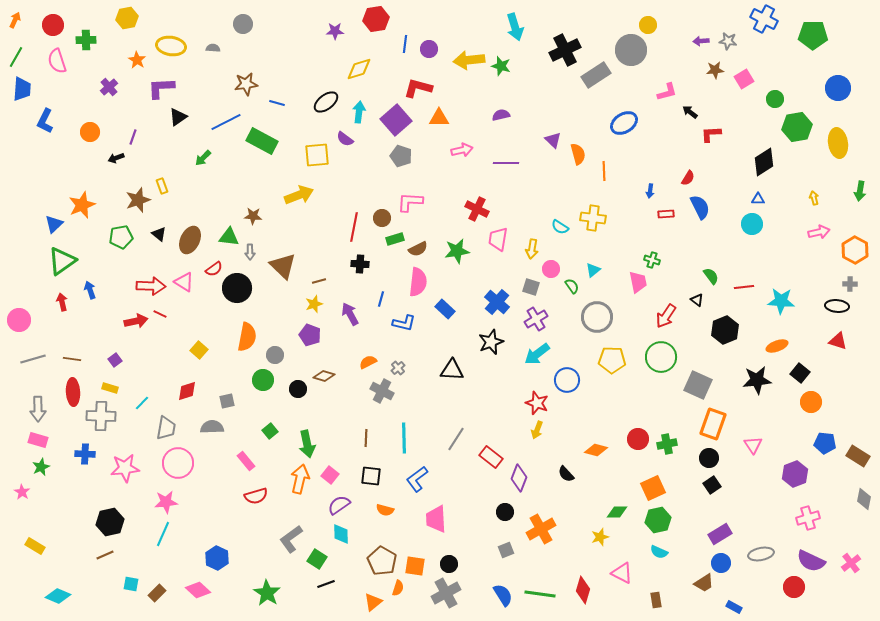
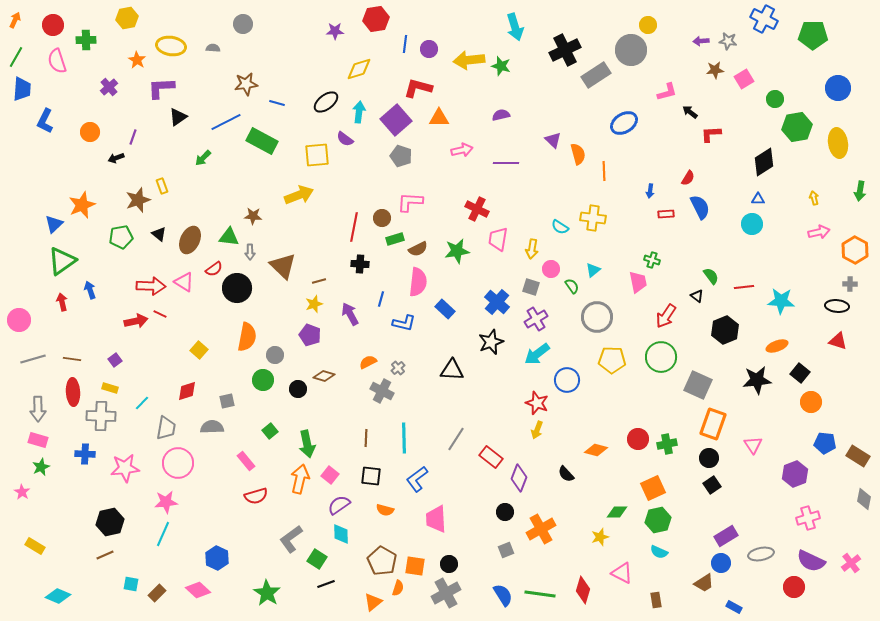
black triangle at (697, 300): moved 4 px up
purple rectangle at (720, 534): moved 6 px right, 2 px down
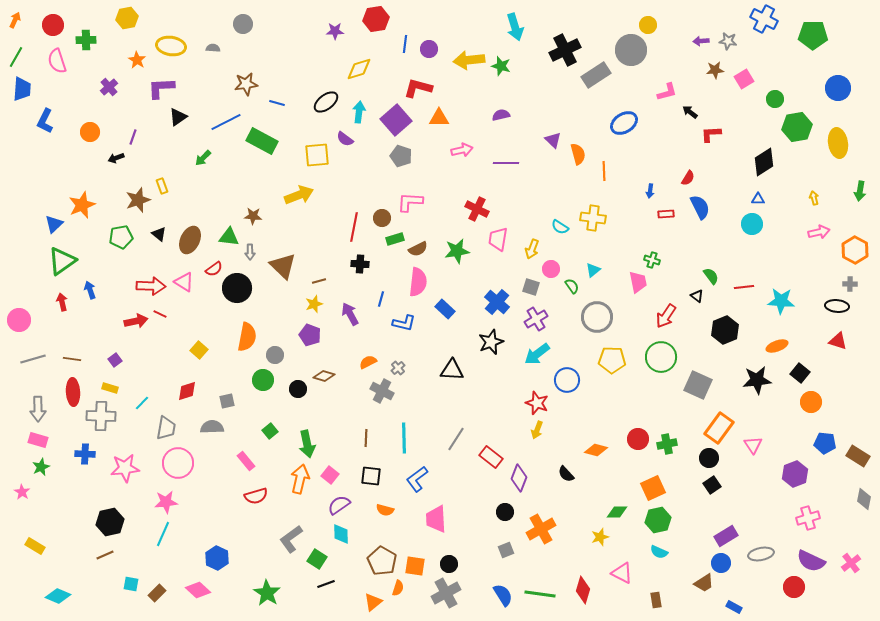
yellow arrow at (532, 249): rotated 12 degrees clockwise
orange rectangle at (713, 424): moved 6 px right, 4 px down; rotated 16 degrees clockwise
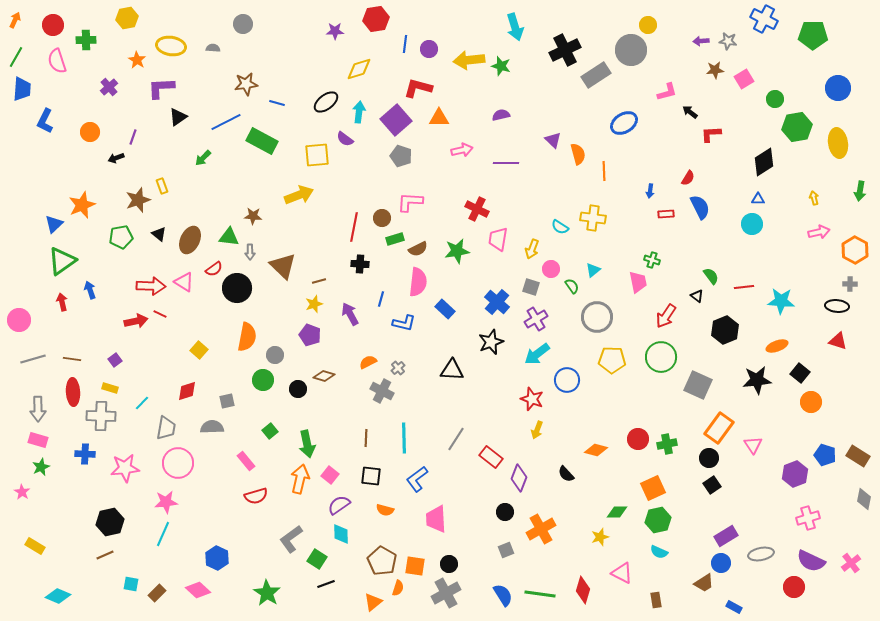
red star at (537, 403): moved 5 px left, 4 px up
blue pentagon at (825, 443): moved 12 px down; rotated 10 degrees clockwise
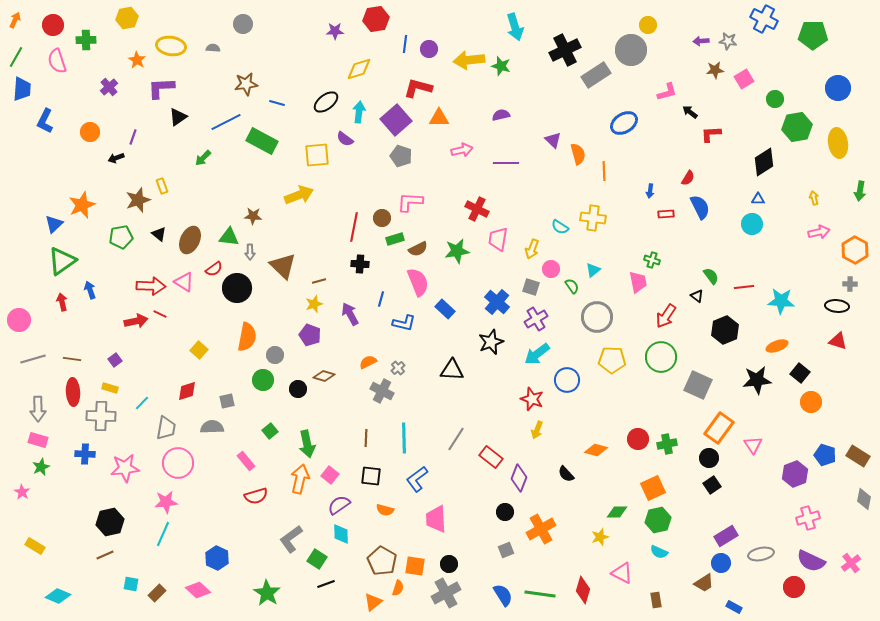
pink semicircle at (418, 282): rotated 28 degrees counterclockwise
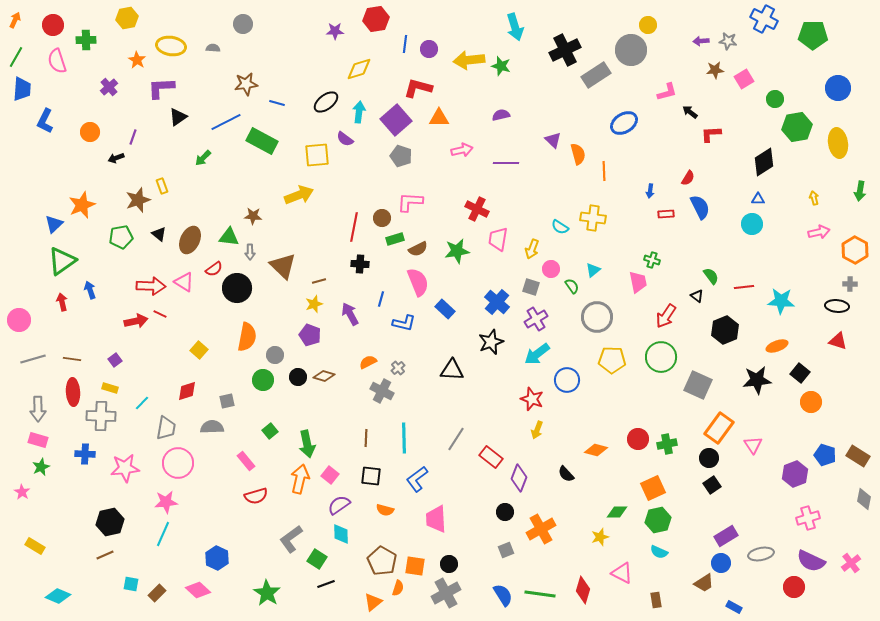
black circle at (298, 389): moved 12 px up
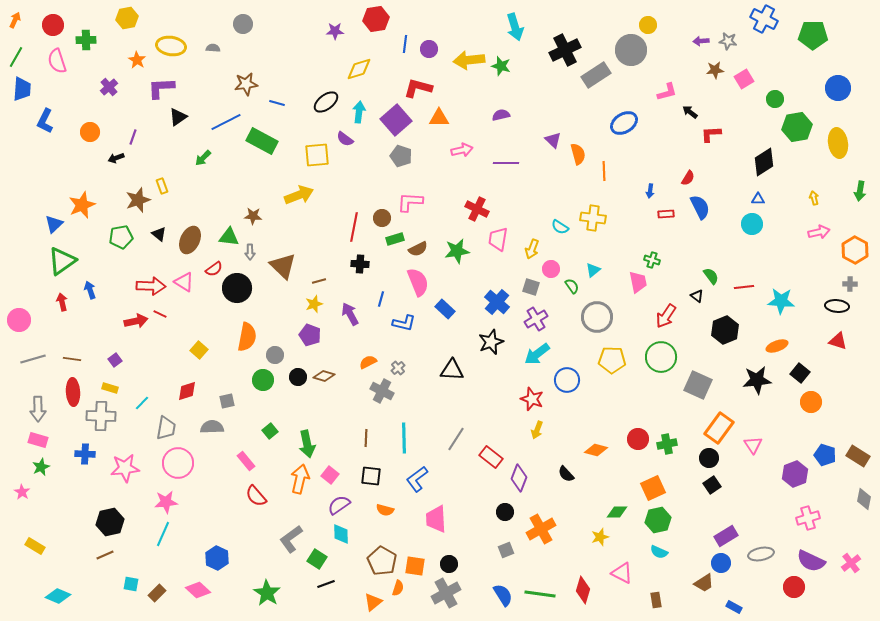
red semicircle at (256, 496): rotated 65 degrees clockwise
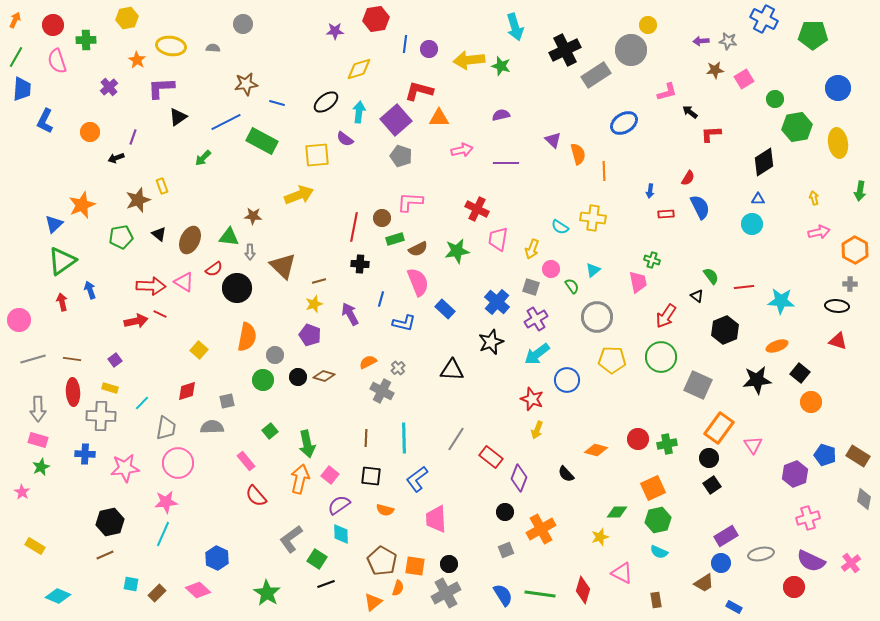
red L-shape at (418, 88): moved 1 px right, 3 px down
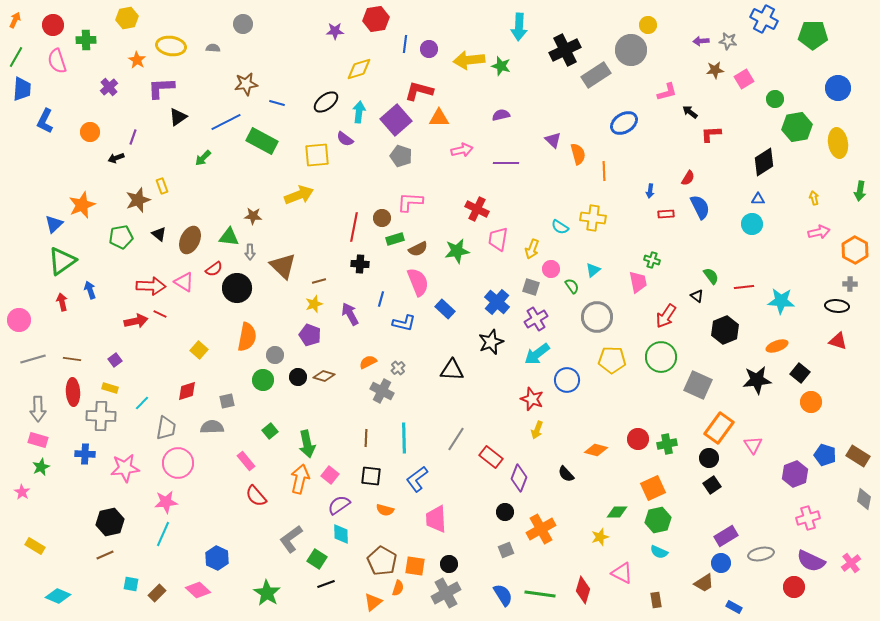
cyan arrow at (515, 27): moved 4 px right; rotated 20 degrees clockwise
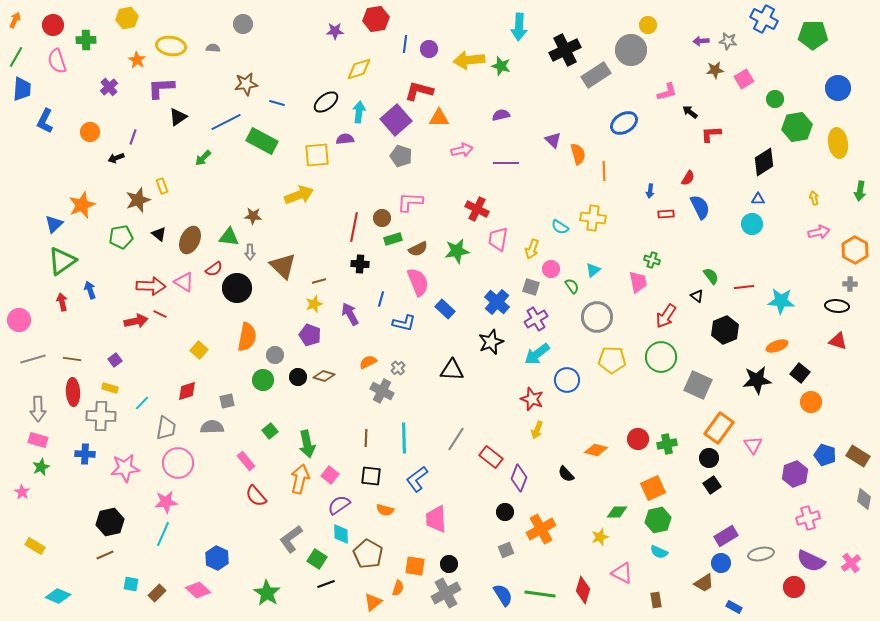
purple semicircle at (345, 139): rotated 138 degrees clockwise
green rectangle at (395, 239): moved 2 px left
brown pentagon at (382, 561): moved 14 px left, 7 px up
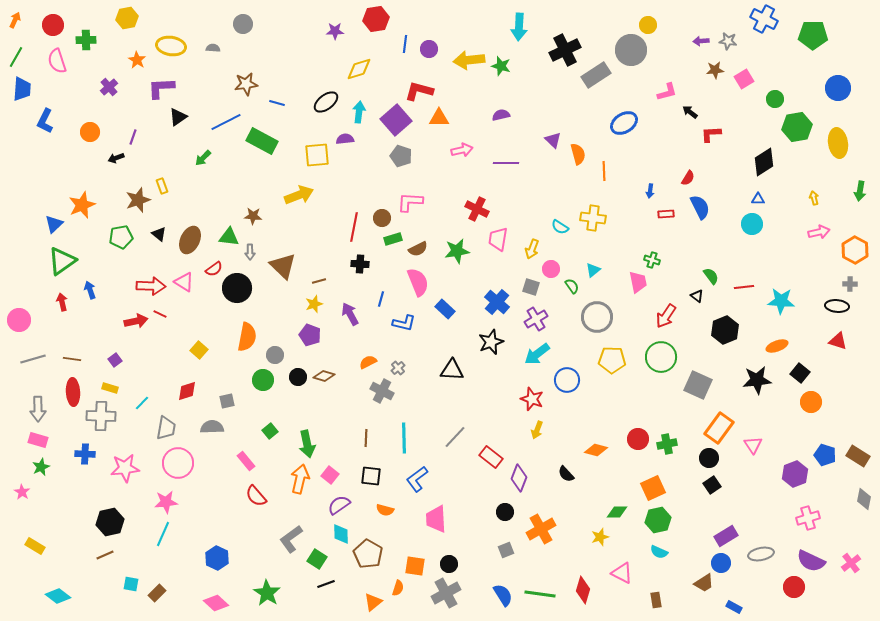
gray line at (456, 439): moved 1 px left, 2 px up; rotated 10 degrees clockwise
pink diamond at (198, 590): moved 18 px right, 13 px down
cyan diamond at (58, 596): rotated 15 degrees clockwise
